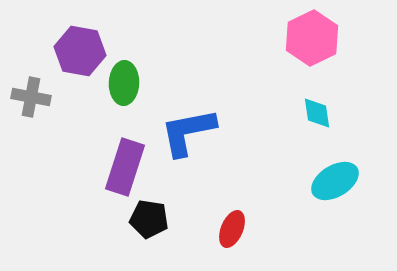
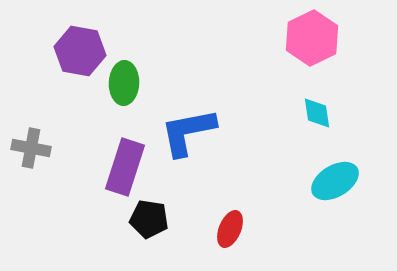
gray cross: moved 51 px down
red ellipse: moved 2 px left
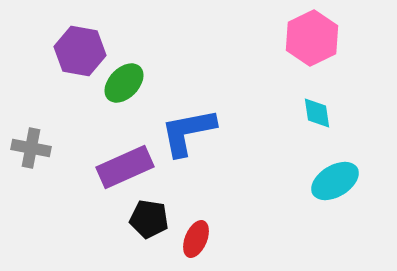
green ellipse: rotated 42 degrees clockwise
purple rectangle: rotated 48 degrees clockwise
red ellipse: moved 34 px left, 10 px down
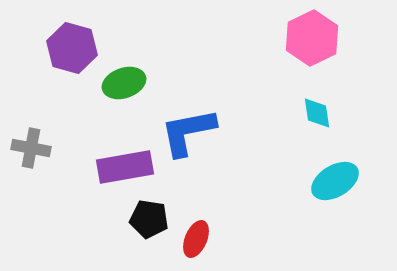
purple hexagon: moved 8 px left, 3 px up; rotated 6 degrees clockwise
green ellipse: rotated 27 degrees clockwise
purple rectangle: rotated 14 degrees clockwise
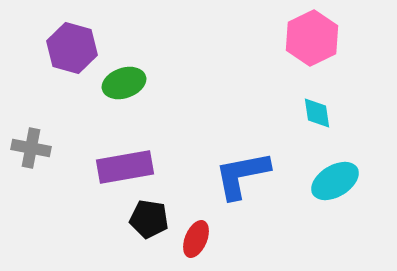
blue L-shape: moved 54 px right, 43 px down
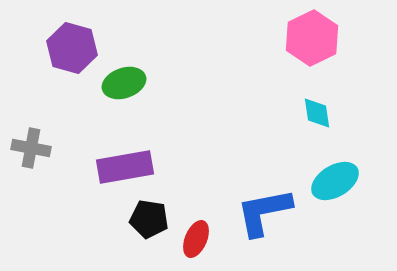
blue L-shape: moved 22 px right, 37 px down
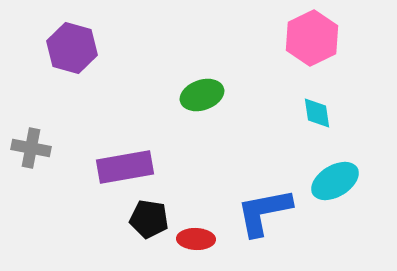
green ellipse: moved 78 px right, 12 px down
red ellipse: rotated 69 degrees clockwise
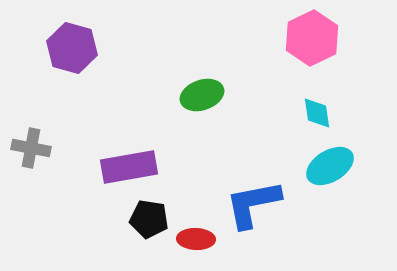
purple rectangle: moved 4 px right
cyan ellipse: moved 5 px left, 15 px up
blue L-shape: moved 11 px left, 8 px up
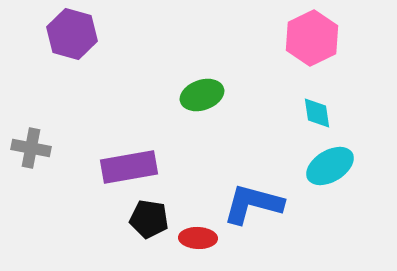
purple hexagon: moved 14 px up
blue L-shape: rotated 26 degrees clockwise
red ellipse: moved 2 px right, 1 px up
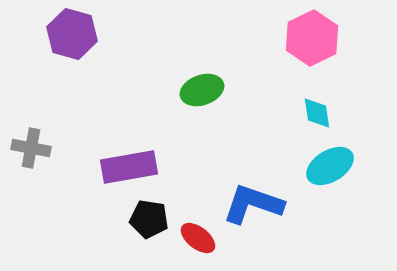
green ellipse: moved 5 px up
blue L-shape: rotated 4 degrees clockwise
red ellipse: rotated 36 degrees clockwise
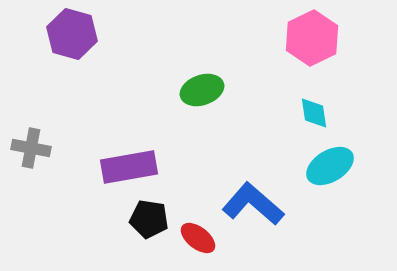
cyan diamond: moved 3 px left
blue L-shape: rotated 22 degrees clockwise
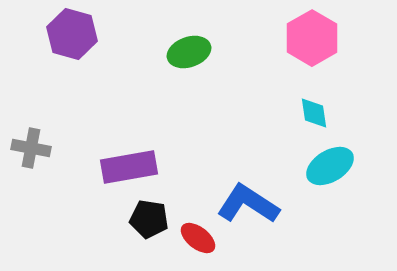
pink hexagon: rotated 4 degrees counterclockwise
green ellipse: moved 13 px left, 38 px up
blue L-shape: moved 5 px left; rotated 8 degrees counterclockwise
